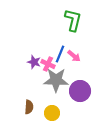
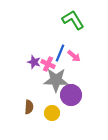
green L-shape: rotated 45 degrees counterclockwise
blue line: moved 1 px up
purple circle: moved 9 px left, 4 px down
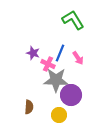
pink arrow: moved 4 px right, 2 px down; rotated 16 degrees clockwise
purple star: moved 1 px left, 9 px up
yellow circle: moved 7 px right, 2 px down
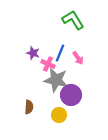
gray star: rotated 10 degrees clockwise
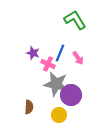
green L-shape: moved 2 px right
gray star: moved 4 px down
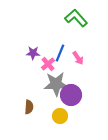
green L-shape: moved 1 px right, 2 px up; rotated 10 degrees counterclockwise
purple star: rotated 16 degrees counterclockwise
pink cross: rotated 24 degrees clockwise
gray star: rotated 15 degrees counterclockwise
yellow circle: moved 1 px right, 1 px down
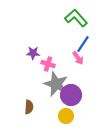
blue line: moved 23 px right, 9 px up; rotated 12 degrees clockwise
pink cross: rotated 32 degrees counterclockwise
gray star: rotated 25 degrees clockwise
yellow circle: moved 6 px right
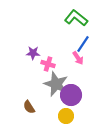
green L-shape: rotated 10 degrees counterclockwise
brown semicircle: rotated 144 degrees clockwise
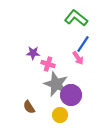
yellow circle: moved 6 px left, 1 px up
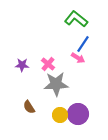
green L-shape: moved 1 px down
purple star: moved 11 px left, 12 px down
pink arrow: rotated 24 degrees counterclockwise
pink cross: rotated 24 degrees clockwise
gray star: rotated 25 degrees counterclockwise
purple circle: moved 7 px right, 19 px down
